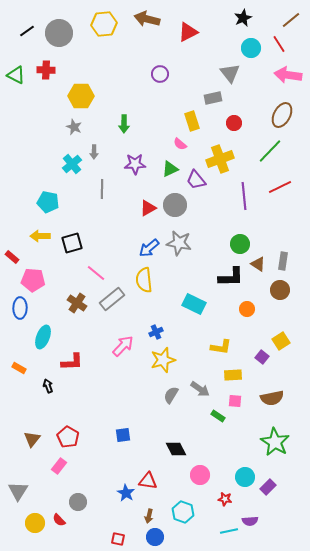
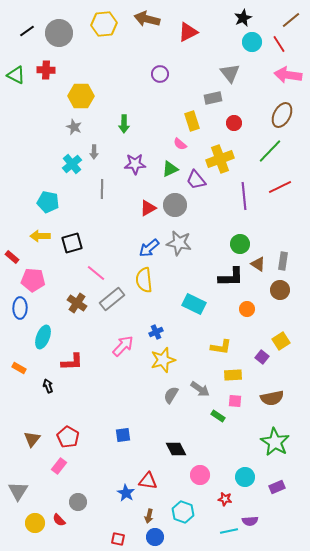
cyan circle at (251, 48): moved 1 px right, 6 px up
purple rectangle at (268, 487): moved 9 px right; rotated 21 degrees clockwise
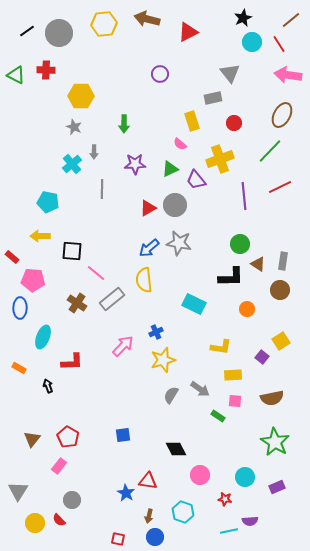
black square at (72, 243): moved 8 px down; rotated 20 degrees clockwise
gray circle at (78, 502): moved 6 px left, 2 px up
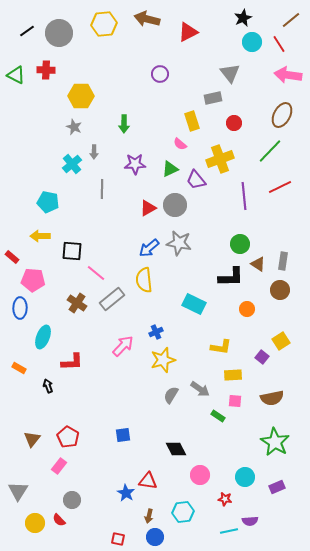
cyan hexagon at (183, 512): rotated 25 degrees counterclockwise
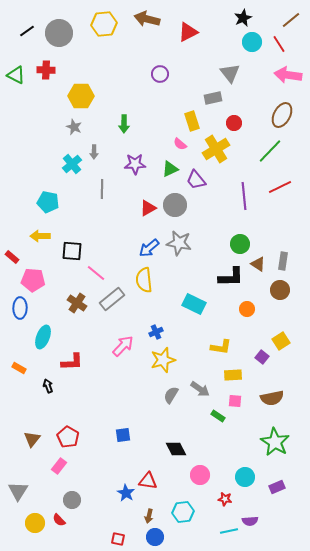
yellow cross at (220, 159): moved 4 px left, 10 px up; rotated 12 degrees counterclockwise
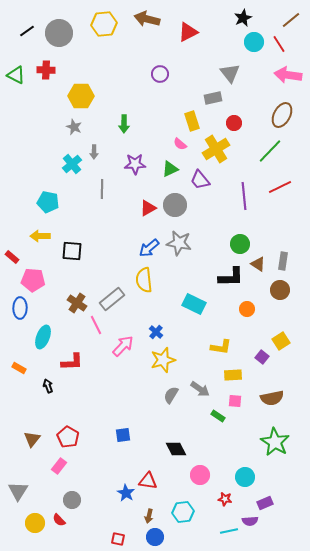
cyan circle at (252, 42): moved 2 px right
purple trapezoid at (196, 180): moved 4 px right
pink line at (96, 273): moved 52 px down; rotated 24 degrees clockwise
blue cross at (156, 332): rotated 24 degrees counterclockwise
purple rectangle at (277, 487): moved 12 px left, 16 px down
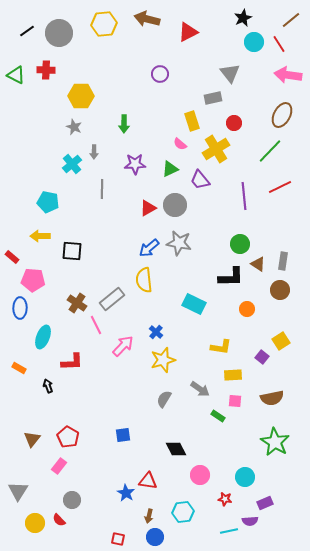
gray semicircle at (171, 395): moved 7 px left, 4 px down
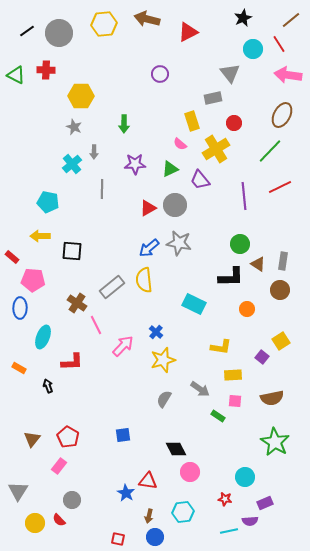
cyan circle at (254, 42): moved 1 px left, 7 px down
gray rectangle at (112, 299): moved 12 px up
pink circle at (200, 475): moved 10 px left, 3 px up
